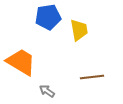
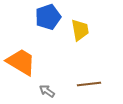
blue pentagon: rotated 10 degrees counterclockwise
yellow trapezoid: moved 1 px right
brown line: moved 3 px left, 7 px down
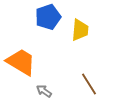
yellow trapezoid: rotated 15 degrees clockwise
brown line: rotated 65 degrees clockwise
gray arrow: moved 3 px left
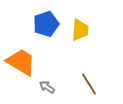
blue pentagon: moved 2 px left, 7 px down
gray arrow: moved 3 px right, 4 px up
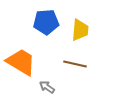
blue pentagon: moved 2 px up; rotated 15 degrees clockwise
brown line: moved 14 px left, 20 px up; rotated 45 degrees counterclockwise
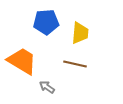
yellow trapezoid: moved 3 px down
orange trapezoid: moved 1 px right, 1 px up
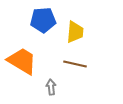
blue pentagon: moved 3 px left, 2 px up
yellow trapezoid: moved 5 px left, 1 px up
gray arrow: moved 4 px right; rotated 49 degrees clockwise
